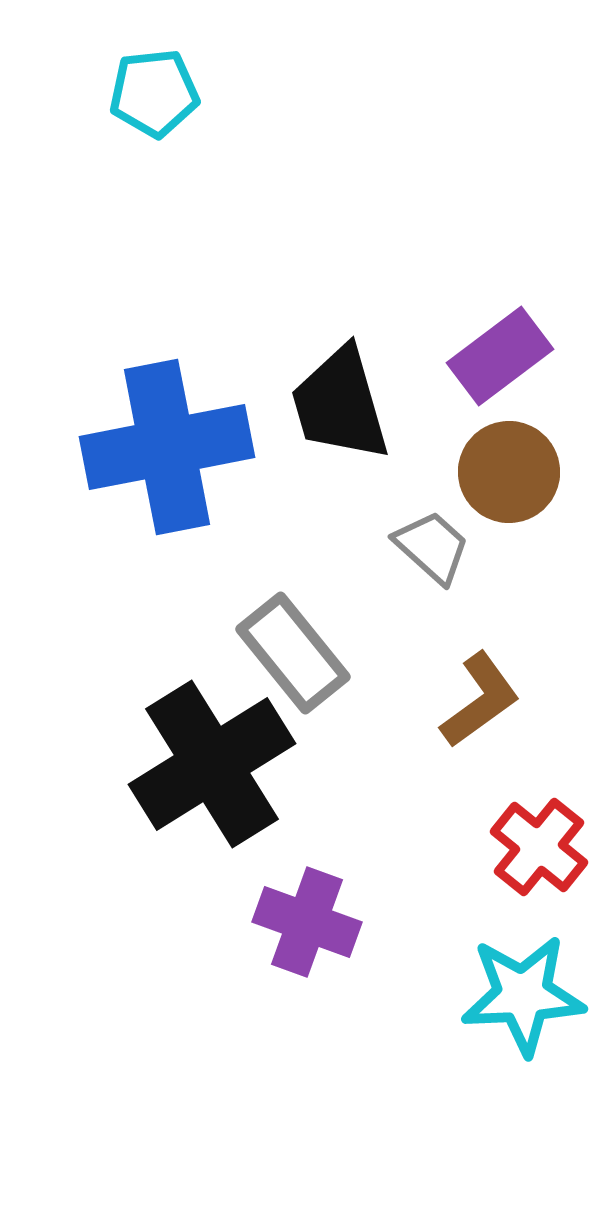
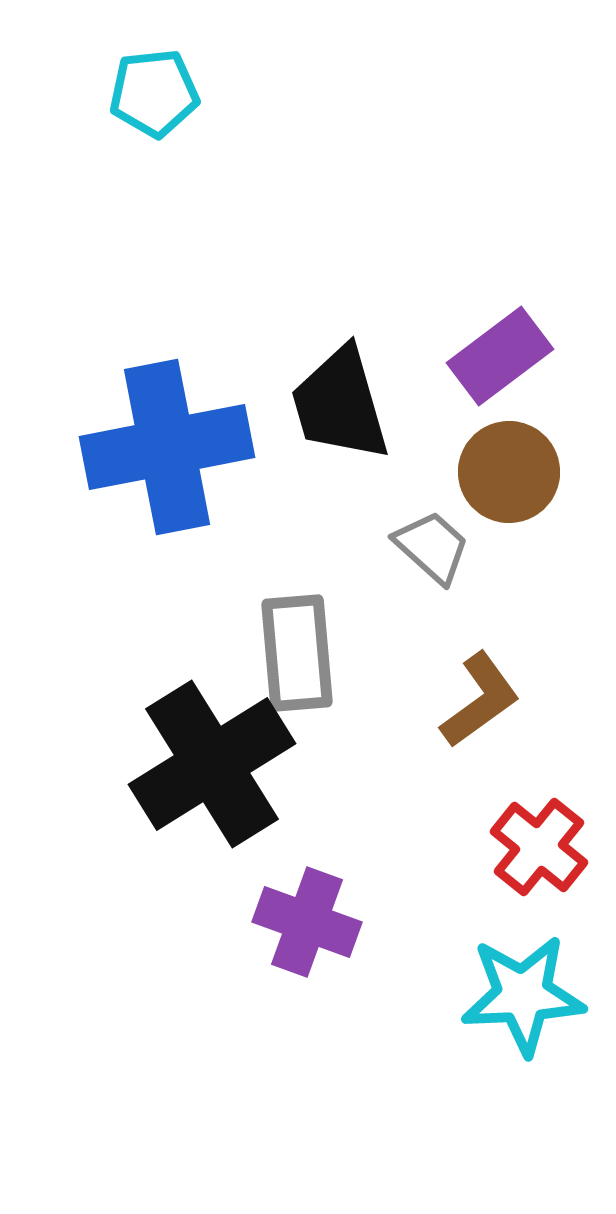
gray rectangle: moved 4 px right; rotated 34 degrees clockwise
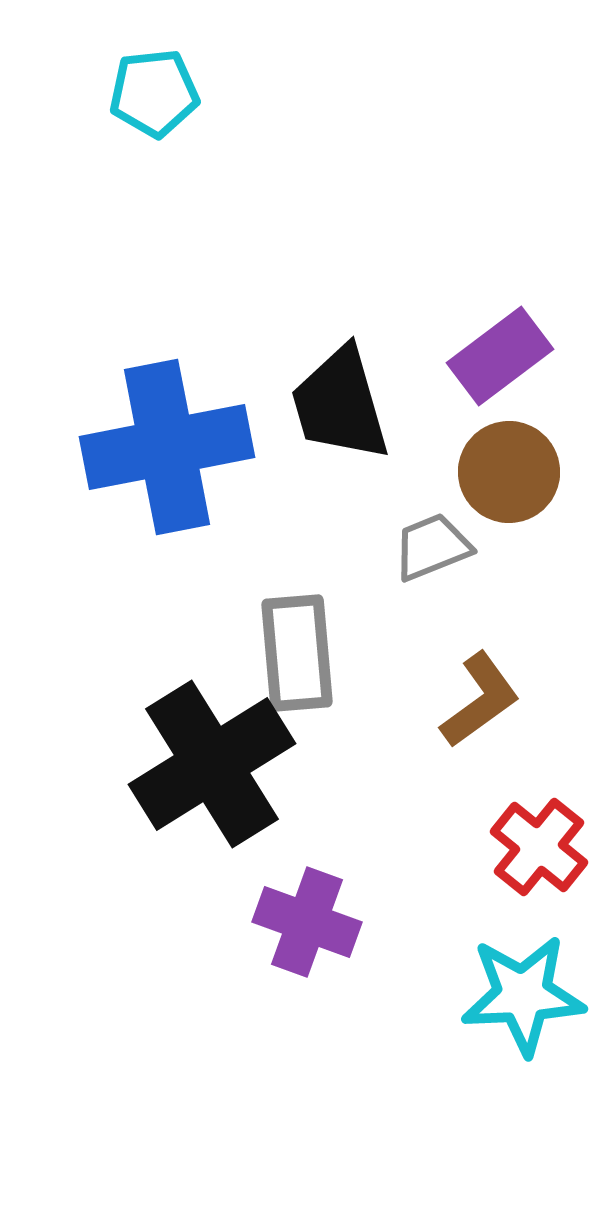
gray trapezoid: rotated 64 degrees counterclockwise
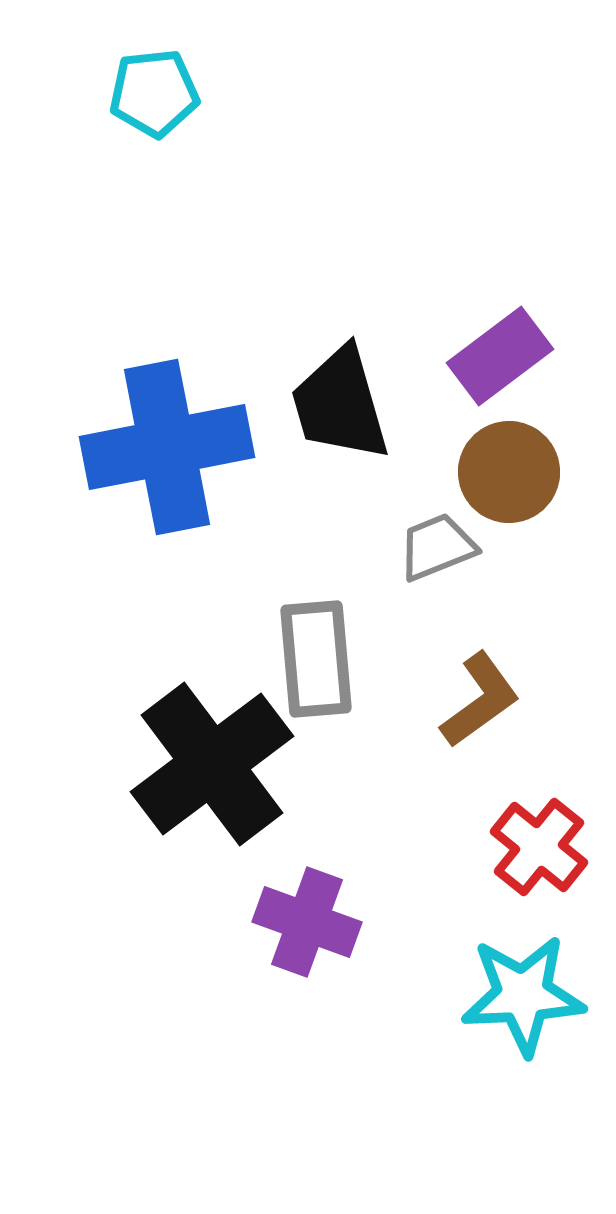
gray trapezoid: moved 5 px right
gray rectangle: moved 19 px right, 6 px down
black cross: rotated 5 degrees counterclockwise
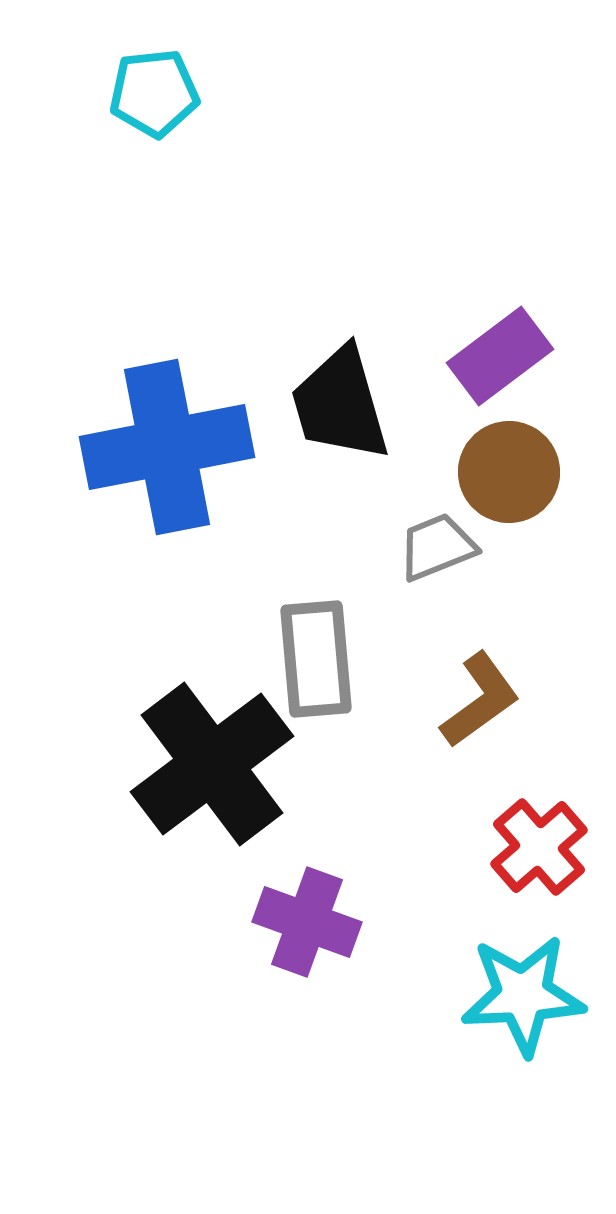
red cross: rotated 10 degrees clockwise
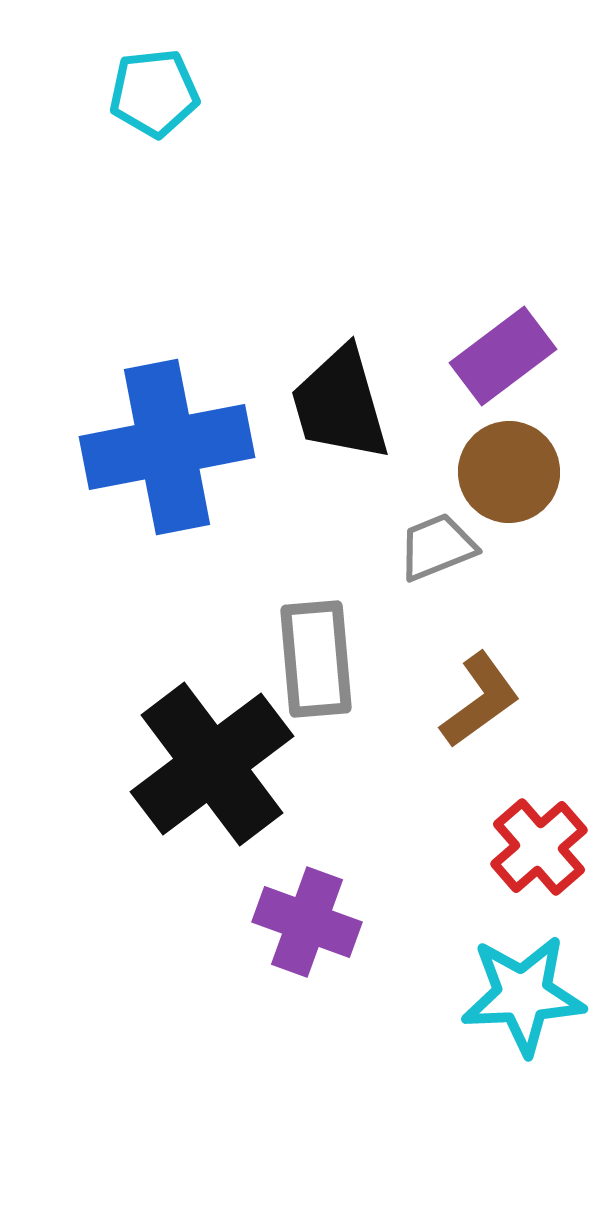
purple rectangle: moved 3 px right
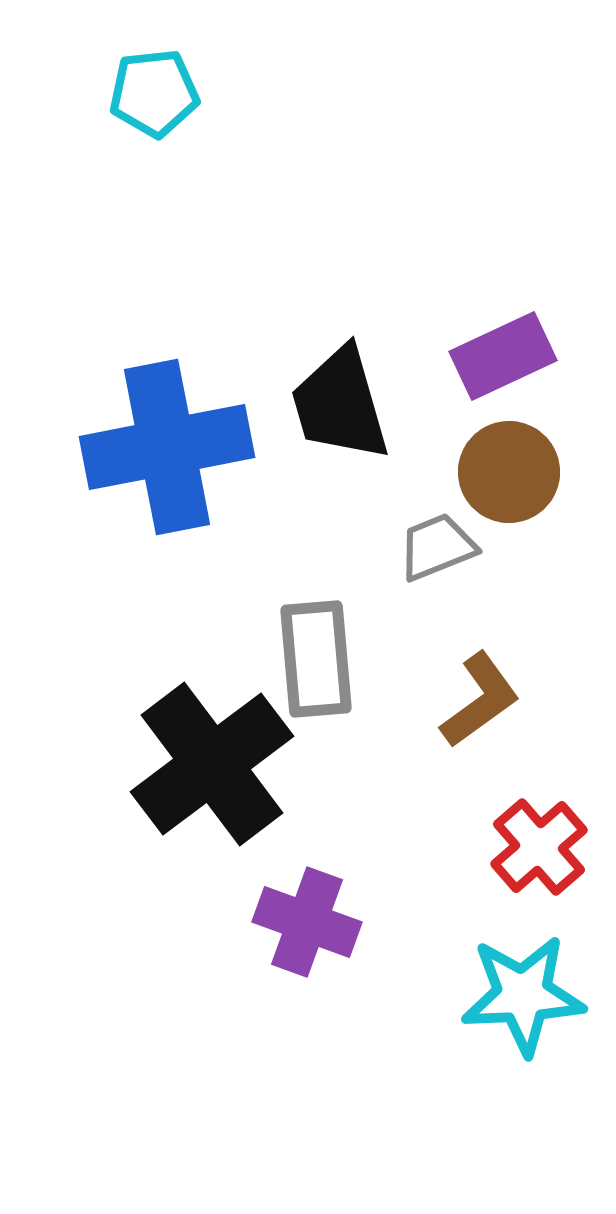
purple rectangle: rotated 12 degrees clockwise
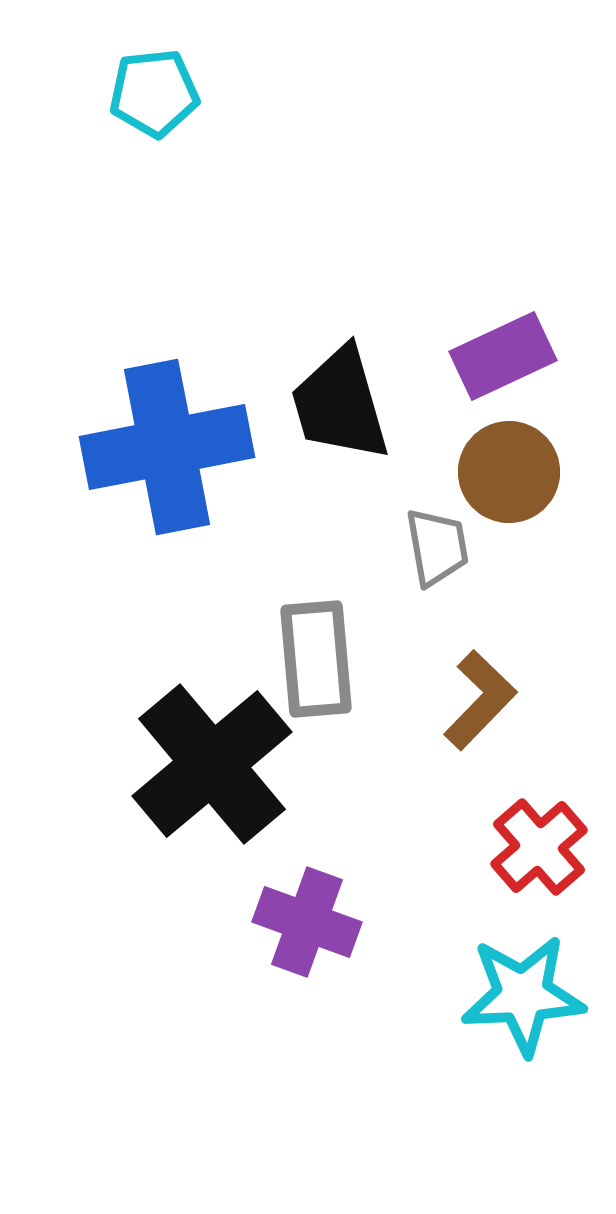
gray trapezoid: rotated 102 degrees clockwise
brown L-shape: rotated 10 degrees counterclockwise
black cross: rotated 3 degrees counterclockwise
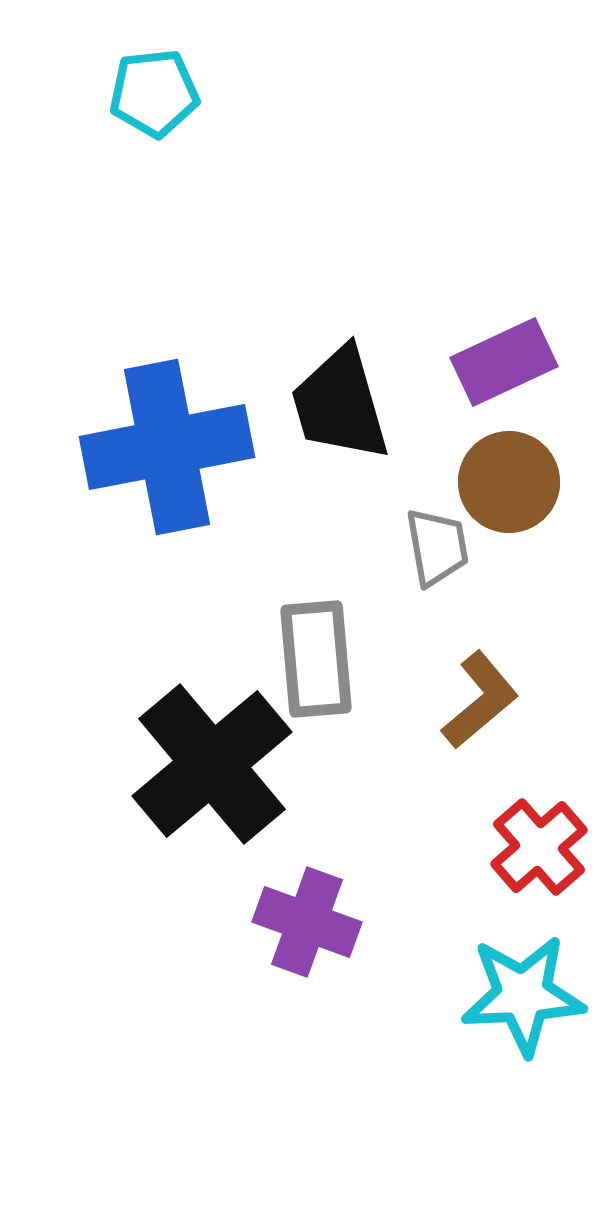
purple rectangle: moved 1 px right, 6 px down
brown circle: moved 10 px down
brown L-shape: rotated 6 degrees clockwise
